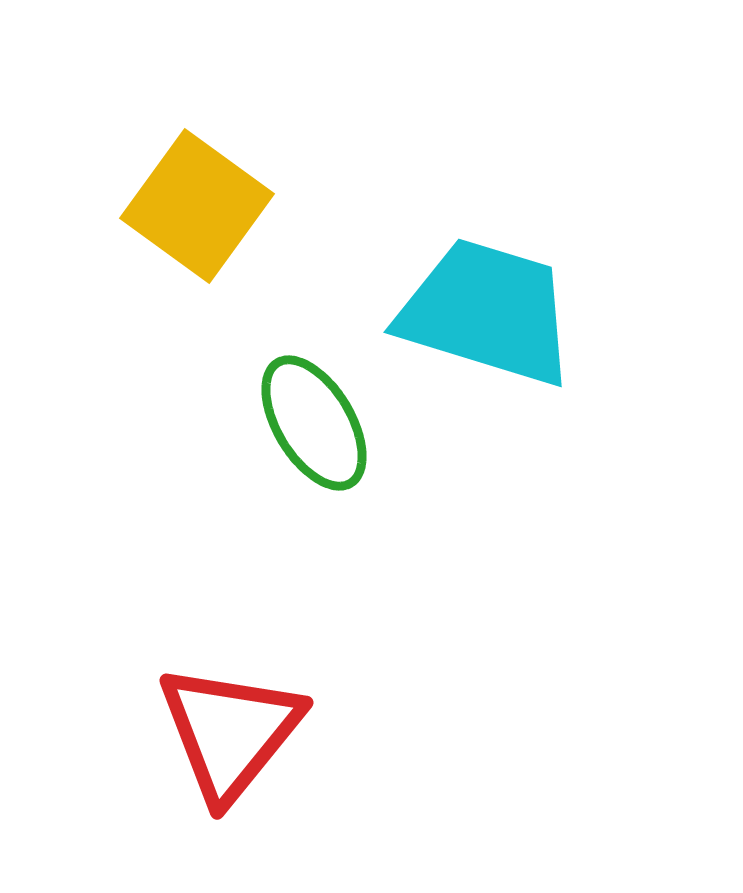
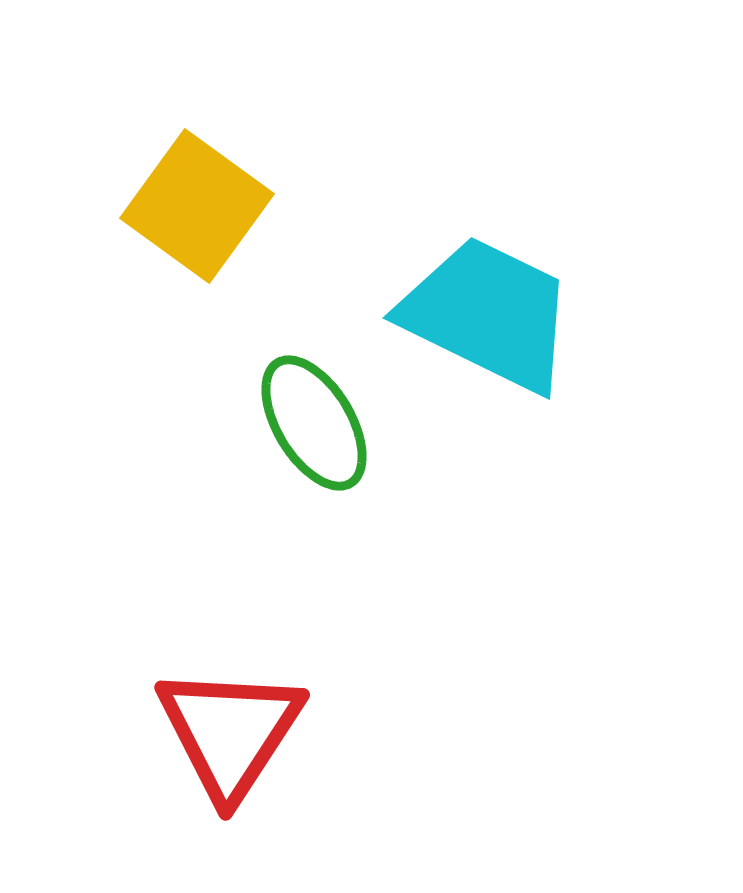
cyan trapezoid: moved 1 px right, 2 px down; rotated 9 degrees clockwise
red triangle: rotated 6 degrees counterclockwise
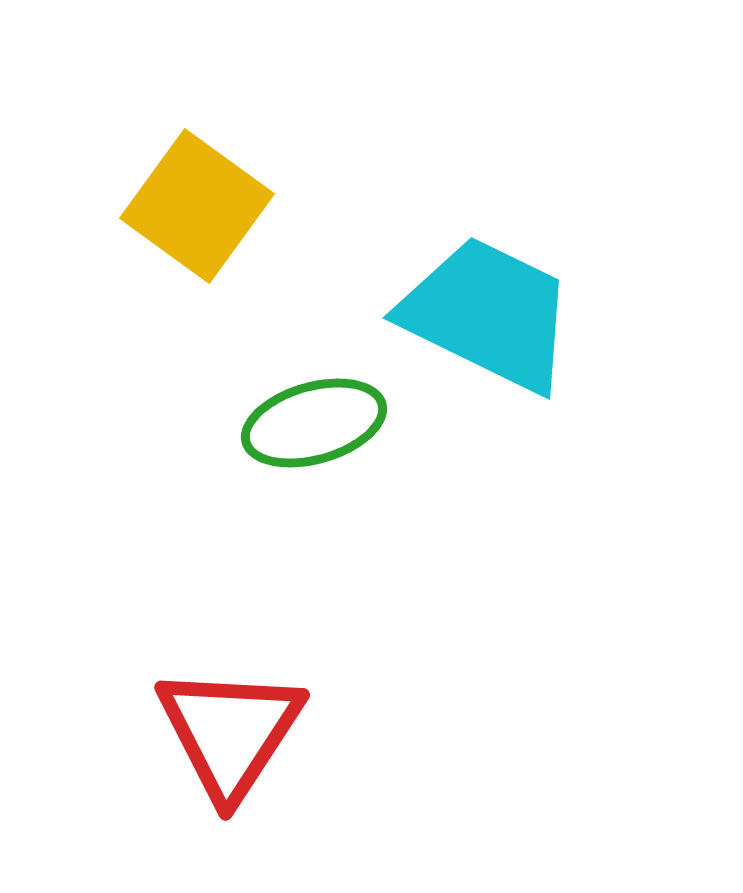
green ellipse: rotated 75 degrees counterclockwise
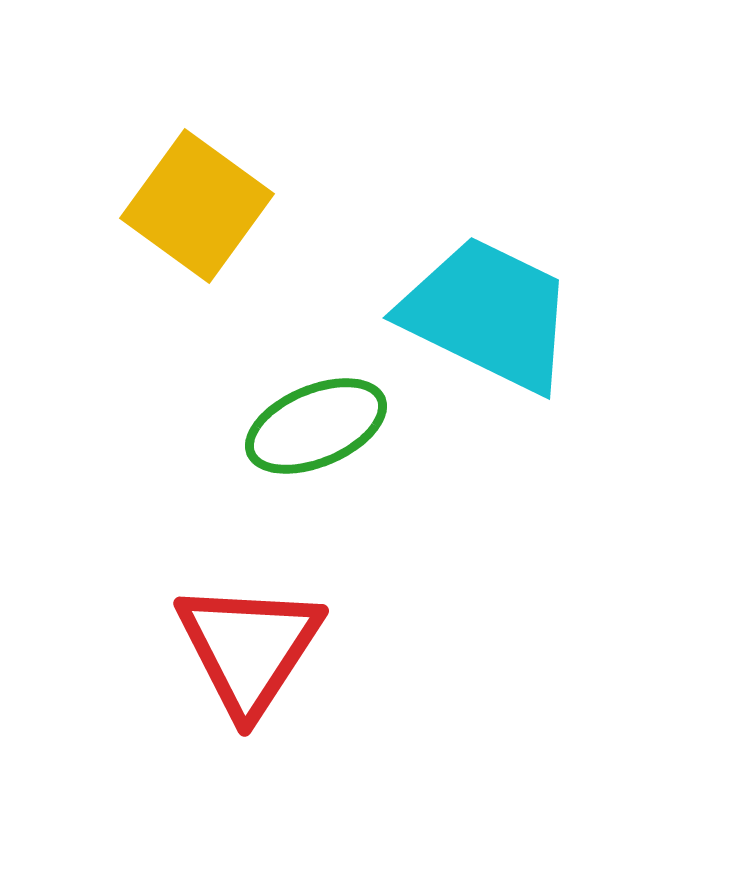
green ellipse: moved 2 px right, 3 px down; rotated 7 degrees counterclockwise
red triangle: moved 19 px right, 84 px up
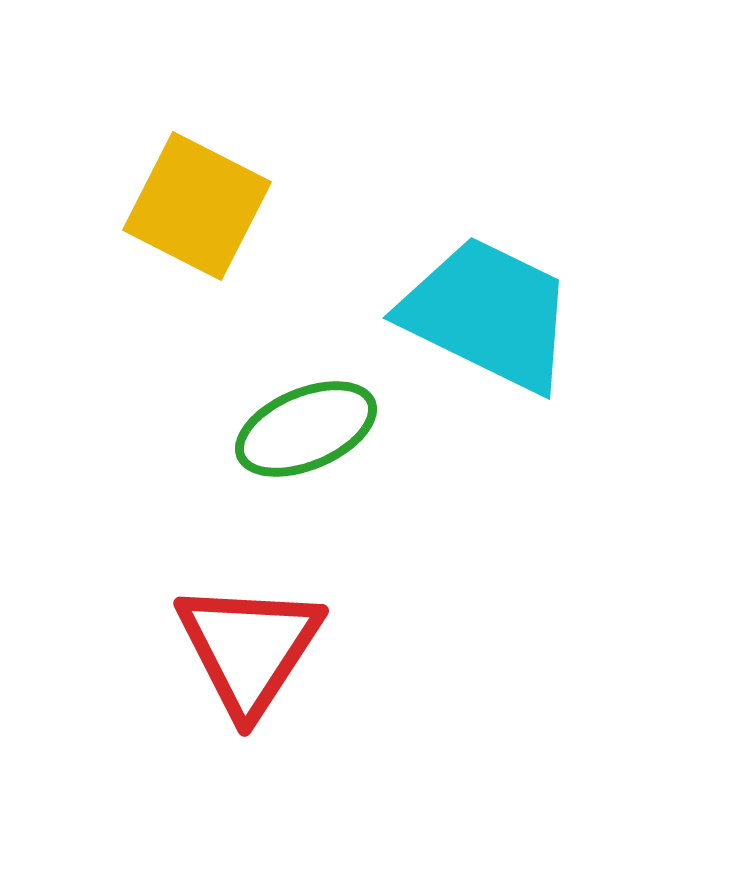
yellow square: rotated 9 degrees counterclockwise
green ellipse: moved 10 px left, 3 px down
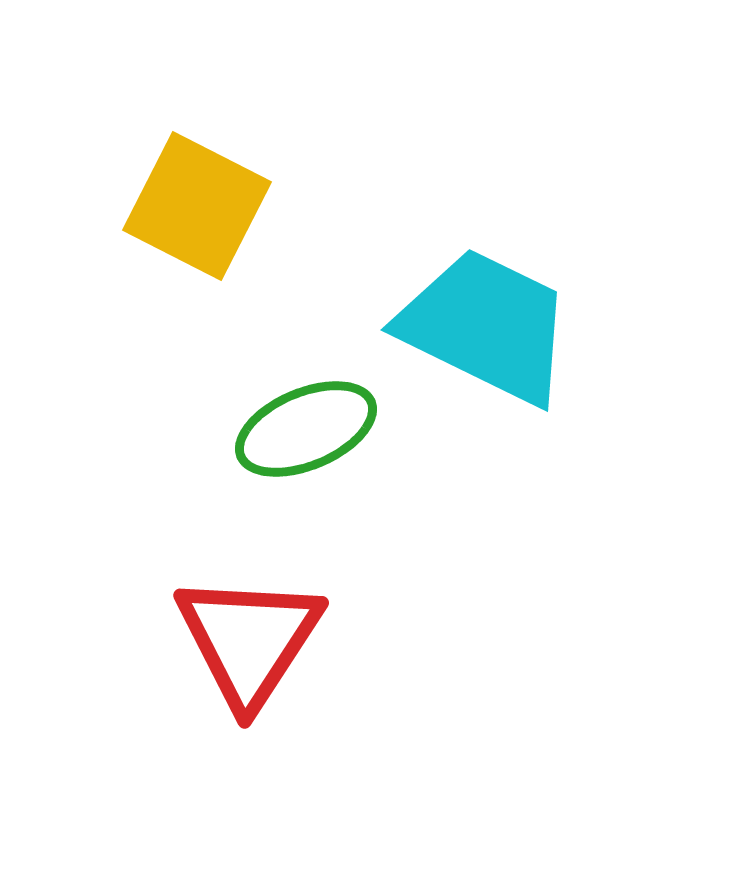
cyan trapezoid: moved 2 px left, 12 px down
red triangle: moved 8 px up
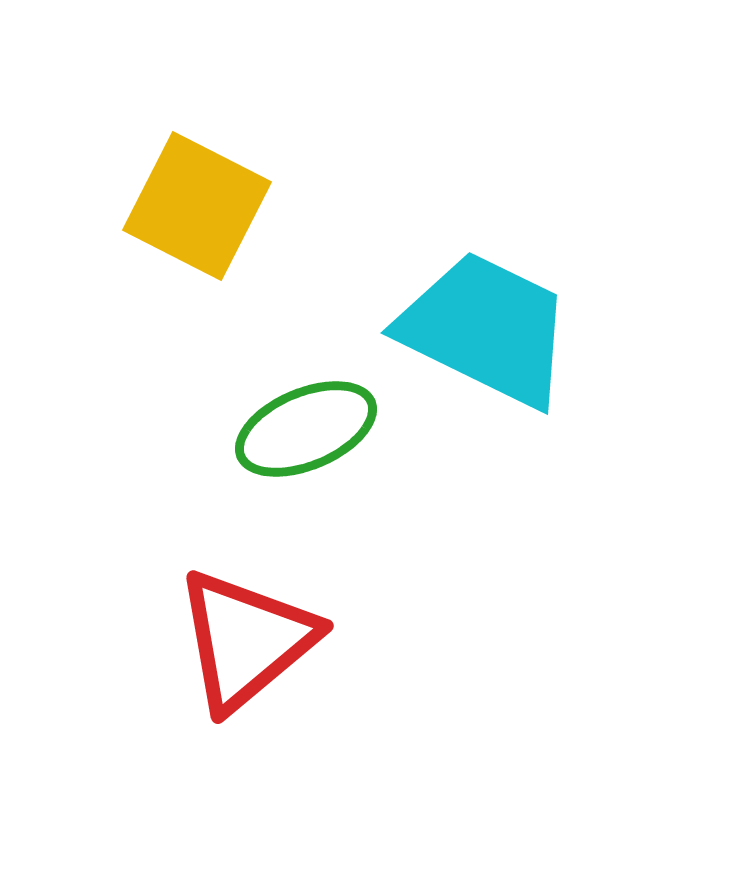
cyan trapezoid: moved 3 px down
red triangle: moved 3 px left; rotated 17 degrees clockwise
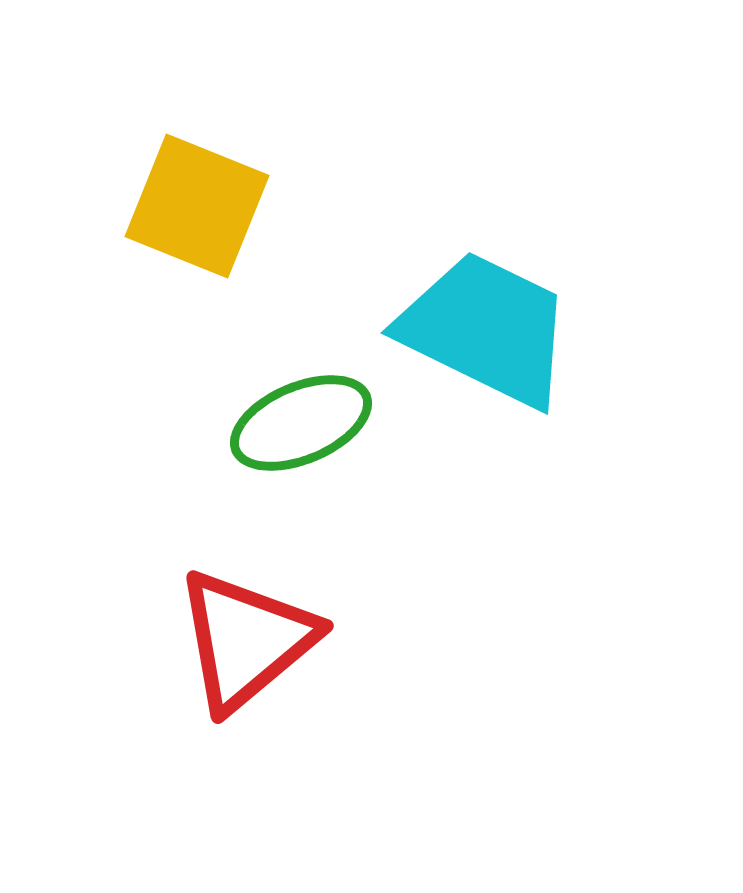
yellow square: rotated 5 degrees counterclockwise
green ellipse: moved 5 px left, 6 px up
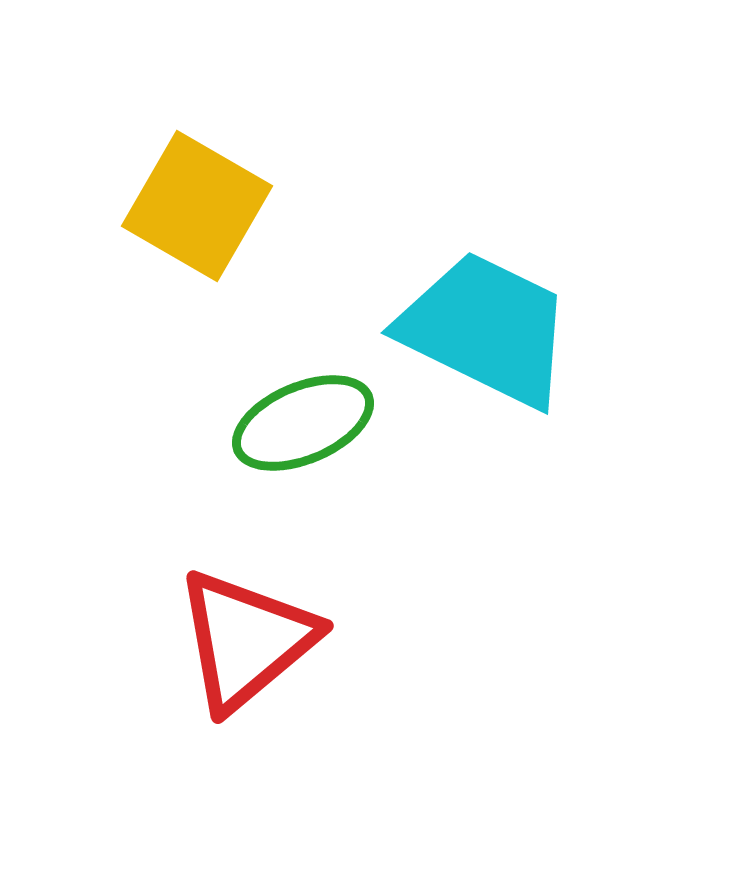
yellow square: rotated 8 degrees clockwise
green ellipse: moved 2 px right
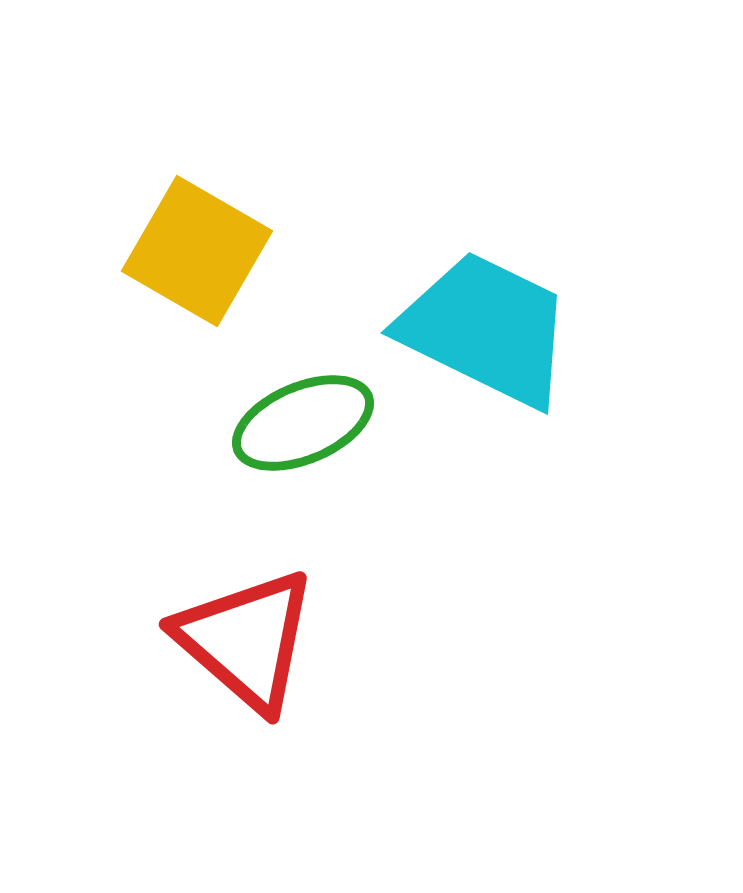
yellow square: moved 45 px down
red triangle: rotated 39 degrees counterclockwise
